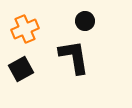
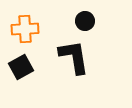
orange cross: rotated 20 degrees clockwise
black square: moved 2 px up
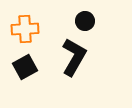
black L-shape: rotated 39 degrees clockwise
black square: moved 4 px right
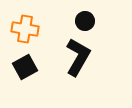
orange cross: rotated 12 degrees clockwise
black L-shape: moved 4 px right
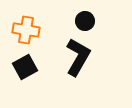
orange cross: moved 1 px right, 1 px down
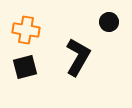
black circle: moved 24 px right, 1 px down
black square: rotated 15 degrees clockwise
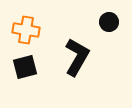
black L-shape: moved 1 px left
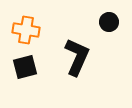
black L-shape: rotated 6 degrees counterclockwise
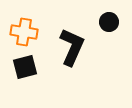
orange cross: moved 2 px left, 2 px down
black L-shape: moved 5 px left, 10 px up
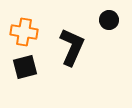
black circle: moved 2 px up
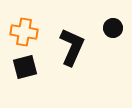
black circle: moved 4 px right, 8 px down
